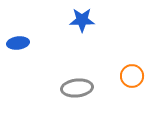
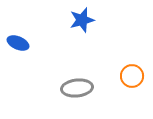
blue star: rotated 15 degrees counterclockwise
blue ellipse: rotated 30 degrees clockwise
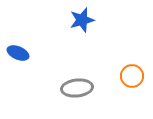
blue ellipse: moved 10 px down
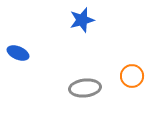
gray ellipse: moved 8 px right
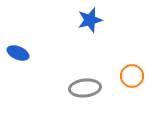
blue star: moved 8 px right
